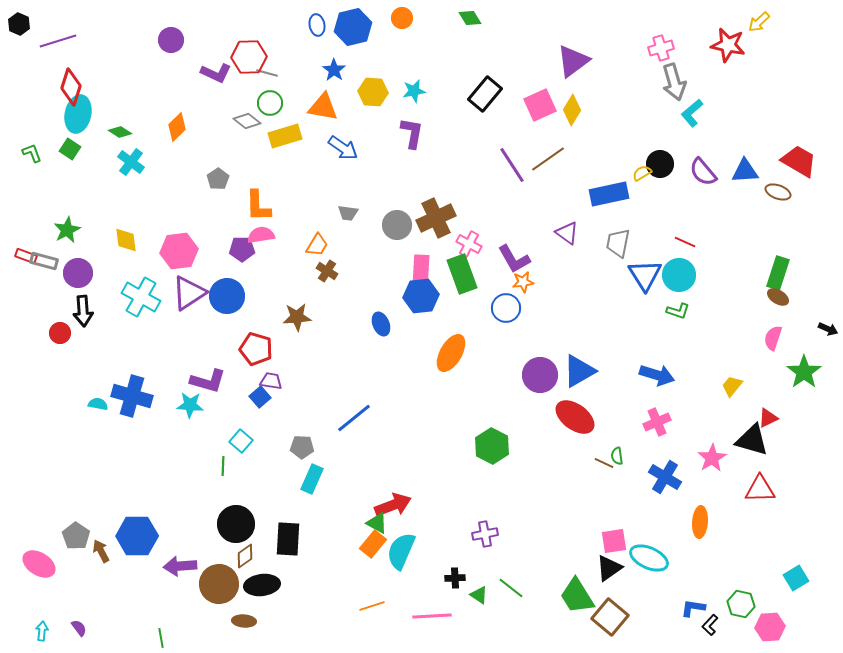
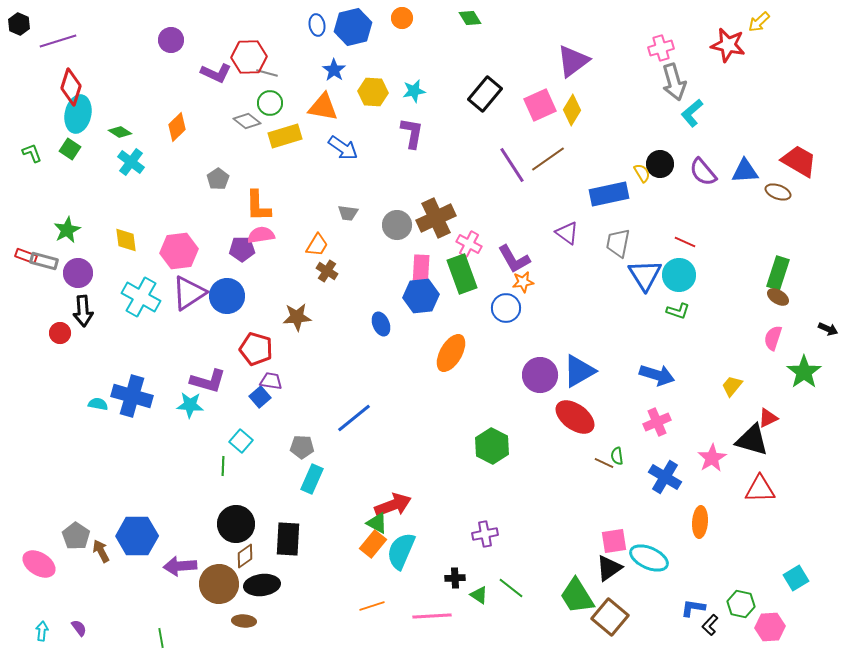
yellow semicircle at (642, 173): rotated 90 degrees clockwise
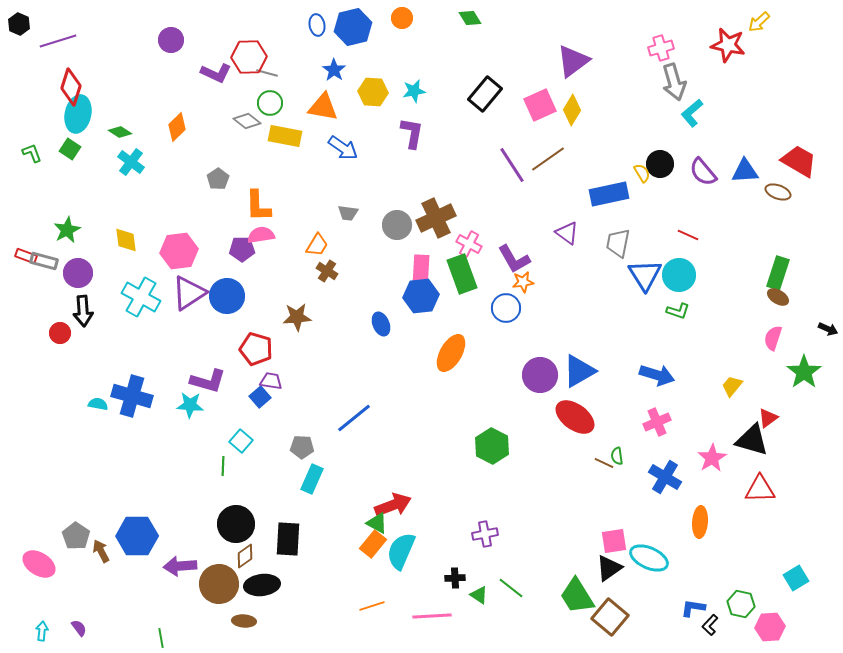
yellow rectangle at (285, 136): rotated 28 degrees clockwise
red line at (685, 242): moved 3 px right, 7 px up
red triangle at (768, 418): rotated 10 degrees counterclockwise
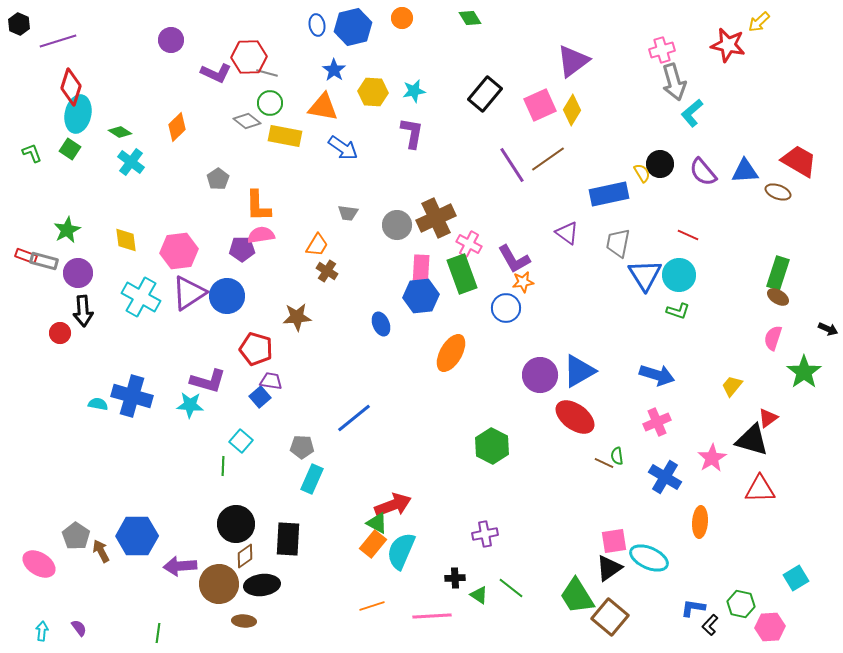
pink cross at (661, 48): moved 1 px right, 2 px down
green line at (161, 638): moved 3 px left, 5 px up; rotated 18 degrees clockwise
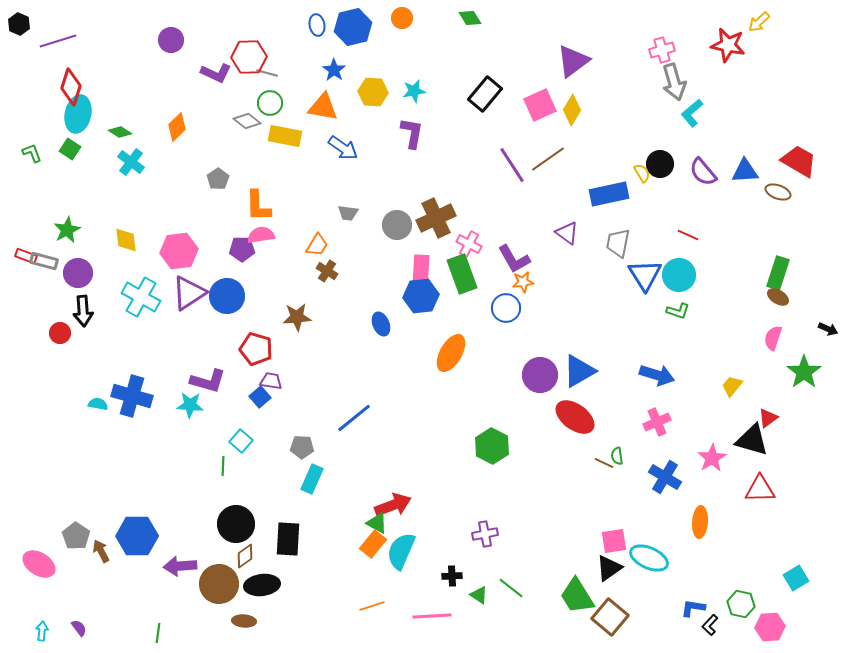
black cross at (455, 578): moved 3 px left, 2 px up
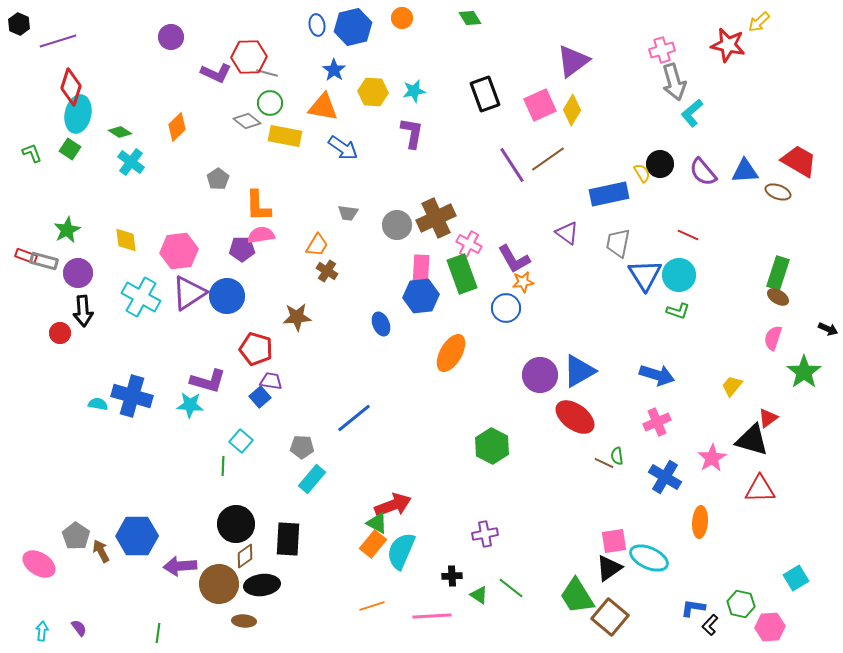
purple circle at (171, 40): moved 3 px up
black rectangle at (485, 94): rotated 60 degrees counterclockwise
cyan rectangle at (312, 479): rotated 16 degrees clockwise
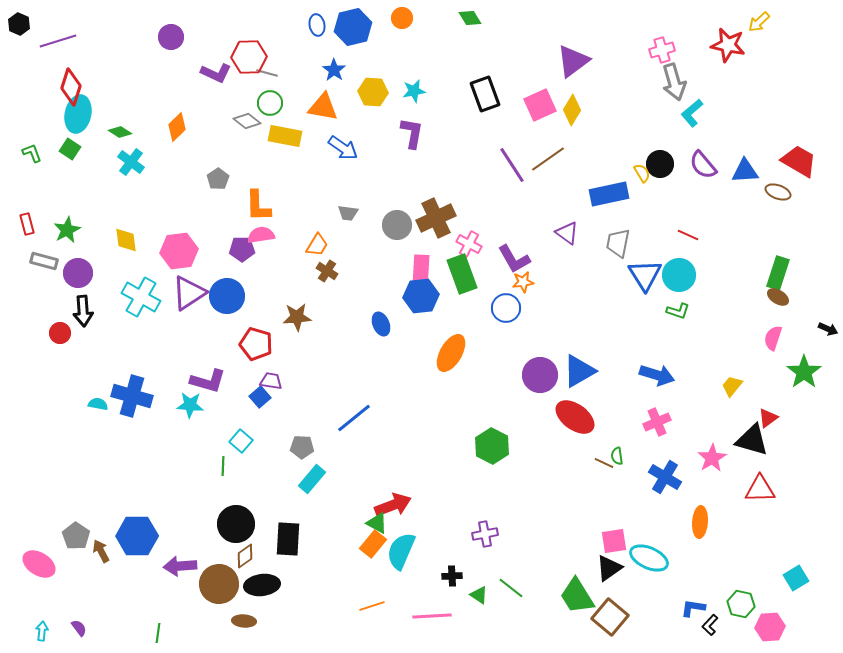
purple semicircle at (703, 172): moved 7 px up
red rectangle at (26, 256): moved 1 px right, 32 px up; rotated 55 degrees clockwise
red pentagon at (256, 349): moved 5 px up
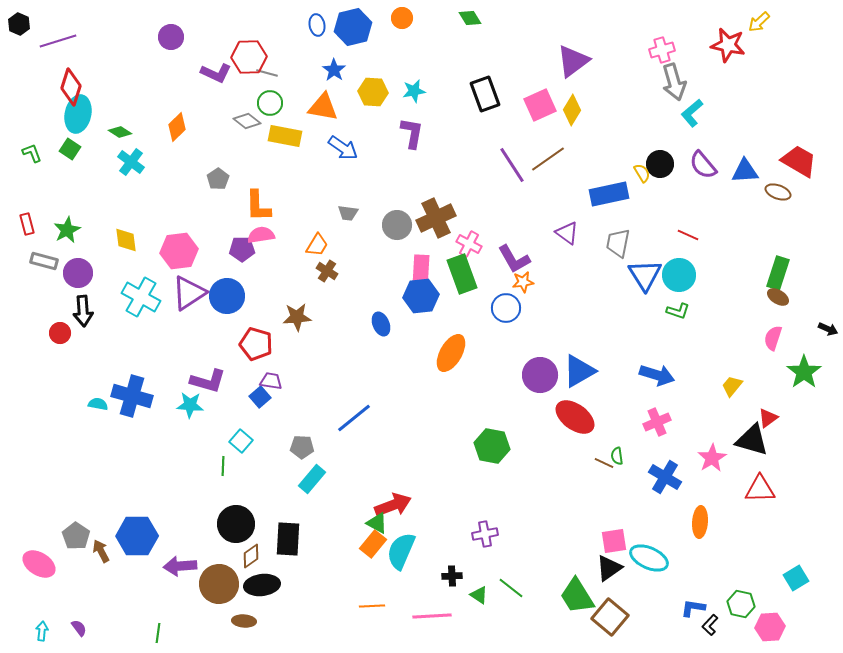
green hexagon at (492, 446): rotated 16 degrees counterclockwise
brown diamond at (245, 556): moved 6 px right
orange line at (372, 606): rotated 15 degrees clockwise
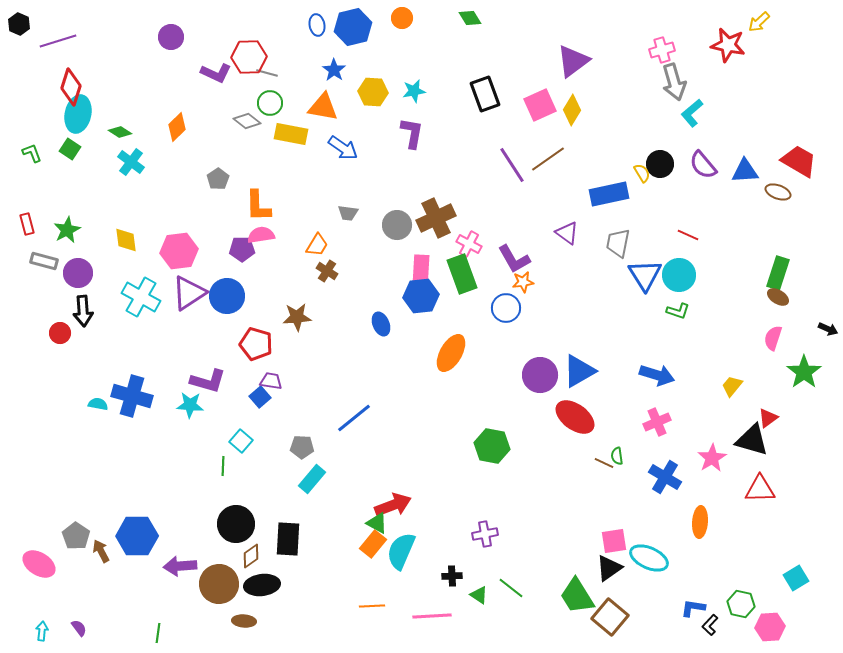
yellow rectangle at (285, 136): moved 6 px right, 2 px up
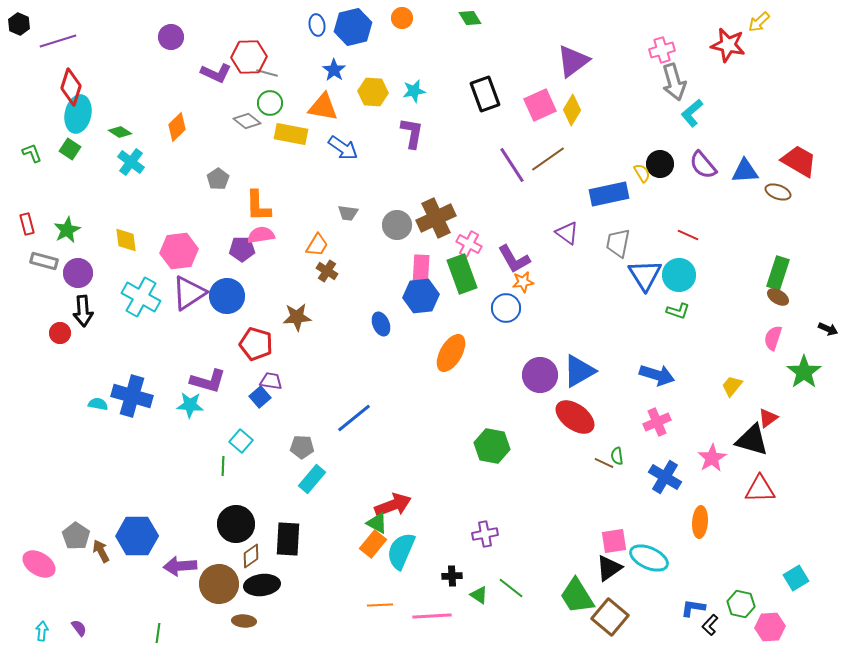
orange line at (372, 606): moved 8 px right, 1 px up
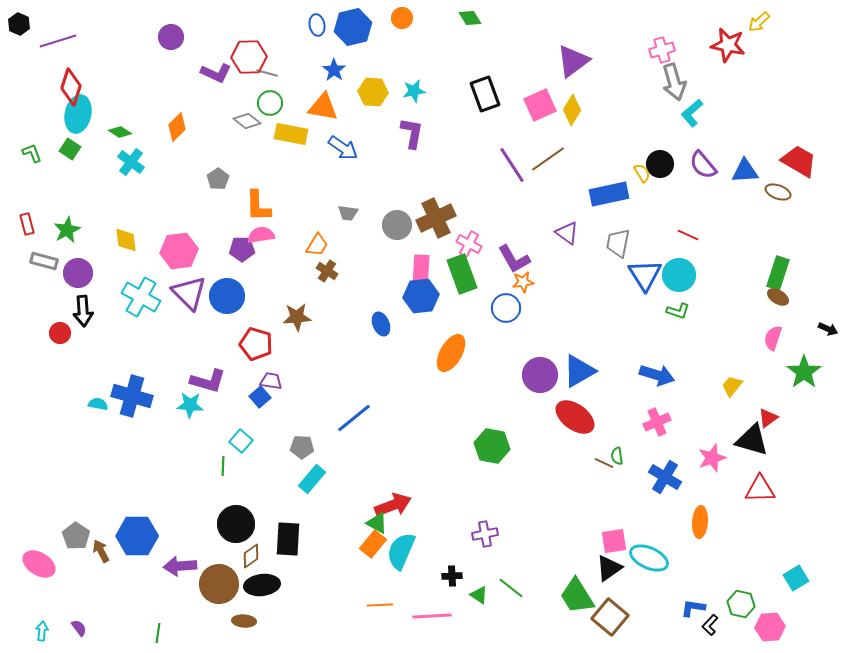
purple triangle at (189, 293): rotated 42 degrees counterclockwise
pink star at (712, 458): rotated 12 degrees clockwise
